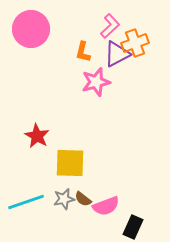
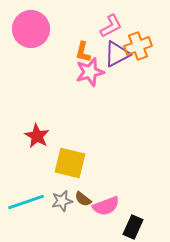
pink L-shape: moved 1 px right; rotated 15 degrees clockwise
orange cross: moved 3 px right, 3 px down
pink star: moved 6 px left, 10 px up
yellow square: rotated 12 degrees clockwise
gray star: moved 2 px left, 2 px down
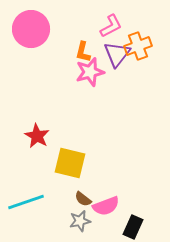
purple triangle: rotated 24 degrees counterclockwise
gray star: moved 18 px right, 20 px down
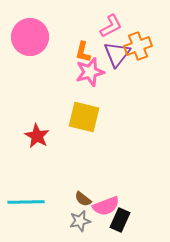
pink circle: moved 1 px left, 8 px down
yellow square: moved 14 px right, 46 px up
cyan line: rotated 18 degrees clockwise
black rectangle: moved 13 px left, 7 px up
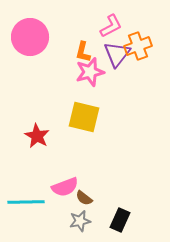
brown semicircle: moved 1 px right, 1 px up
pink semicircle: moved 41 px left, 19 px up
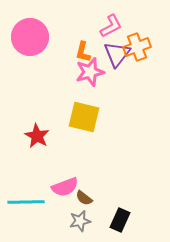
orange cross: moved 1 px left, 1 px down
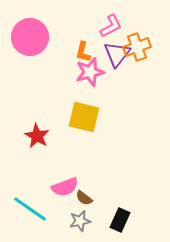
cyan line: moved 4 px right, 7 px down; rotated 36 degrees clockwise
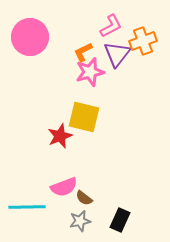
orange cross: moved 6 px right, 6 px up
orange L-shape: rotated 50 degrees clockwise
red star: moved 23 px right; rotated 20 degrees clockwise
pink semicircle: moved 1 px left
cyan line: moved 3 px left, 2 px up; rotated 36 degrees counterclockwise
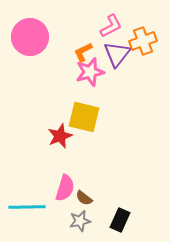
pink semicircle: moved 1 px right, 1 px down; rotated 52 degrees counterclockwise
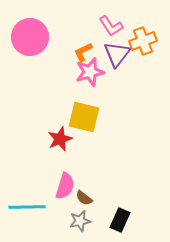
pink L-shape: rotated 85 degrees clockwise
red star: moved 3 px down
pink semicircle: moved 2 px up
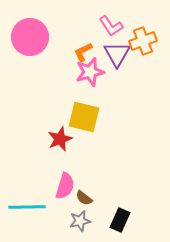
purple triangle: rotated 8 degrees counterclockwise
